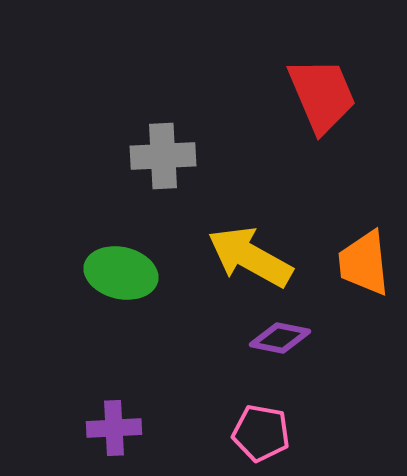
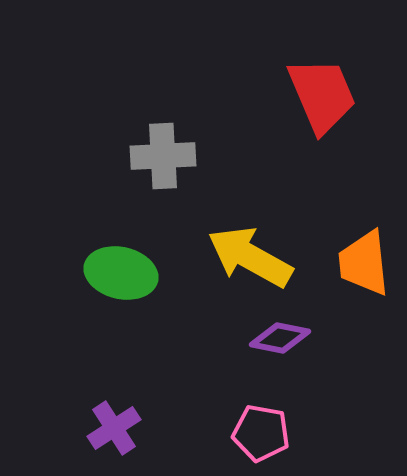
purple cross: rotated 30 degrees counterclockwise
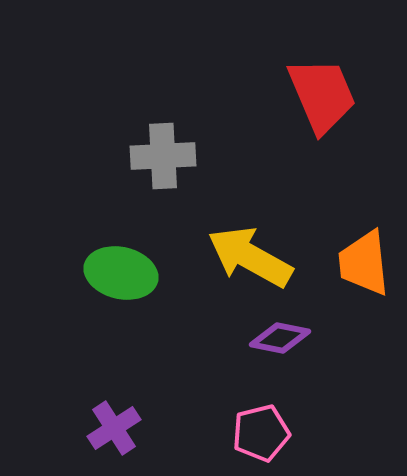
pink pentagon: rotated 24 degrees counterclockwise
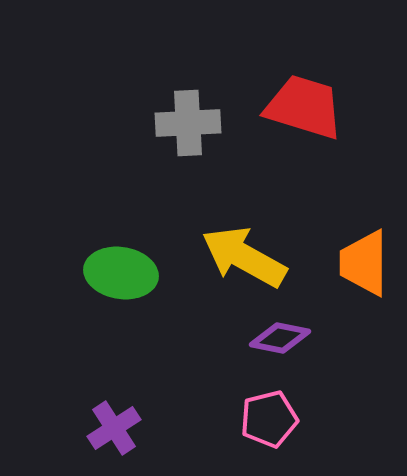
red trapezoid: moved 18 px left, 12 px down; rotated 50 degrees counterclockwise
gray cross: moved 25 px right, 33 px up
yellow arrow: moved 6 px left
orange trapezoid: rotated 6 degrees clockwise
green ellipse: rotated 4 degrees counterclockwise
pink pentagon: moved 8 px right, 14 px up
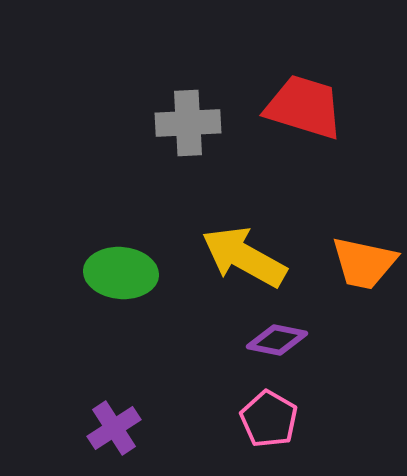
orange trapezoid: rotated 78 degrees counterclockwise
green ellipse: rotated 4 degrees counterclockwise
purple diamond: moved 3 px left, 2 px down
pink pentagon: rotated 28 degrees counterclockwise
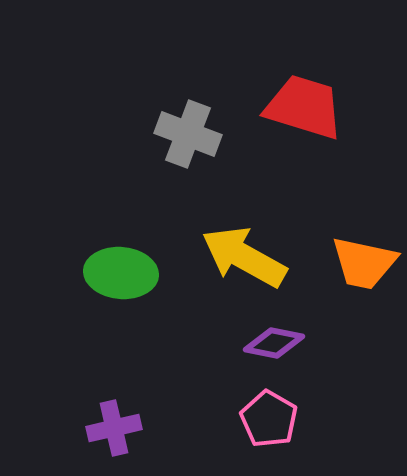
gray cross: moved 11 px down; rotated 24 degrees clockwise
purple diamond: moved 3 px left, 3 px down
purple cross: rotated 20 degrees clockwise
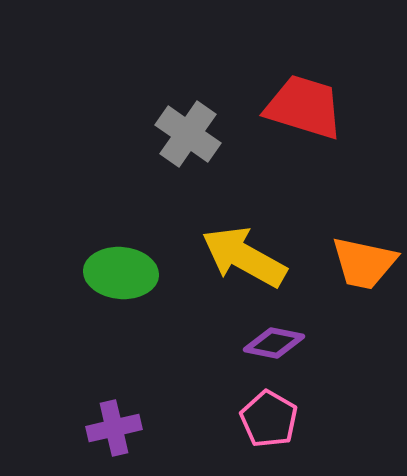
gray cross: rotated 14 degrees clockwise
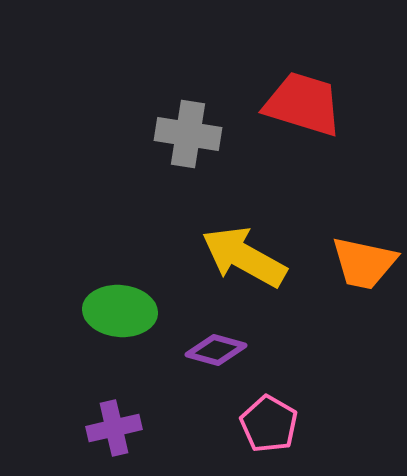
red trapezoid: moved 1 px left, 3 px up
gray cross: rotated 26 degrees counterclockwise
green ellipse: moved 1 px left, 38 px down
purple diamond: moved 58 px left, 7 px down; rotated 4 degrees clockwise
pink pentagon: moved 5 px down
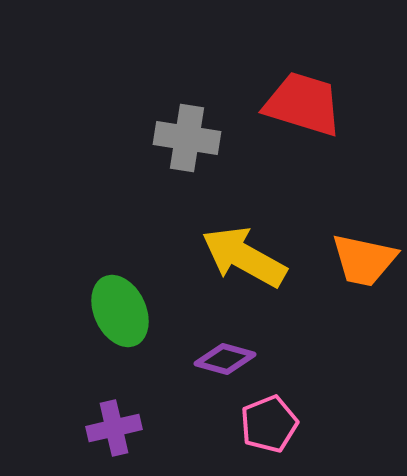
gray cross: moved 1 px left, 4 px down
orange trapezoid: moved 3 px up
green ellipse: rotated 60 degrees clockwise
purple diamond: moved 9 px right, 9 px down
pink pentagon: rotated 20 degrees clockwise
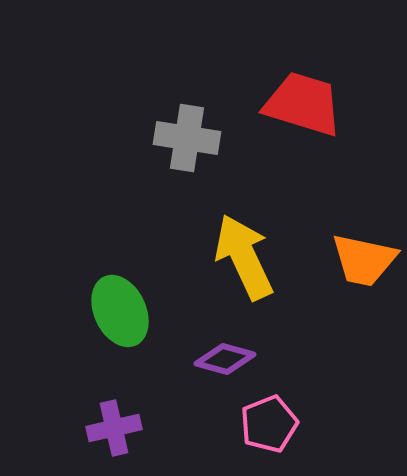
yellow arrow: rotated 36 degrees clockwise
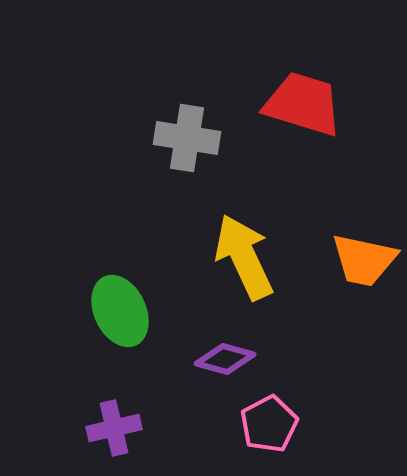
pink pentagon: rotated 6 degrees counterclockwise
